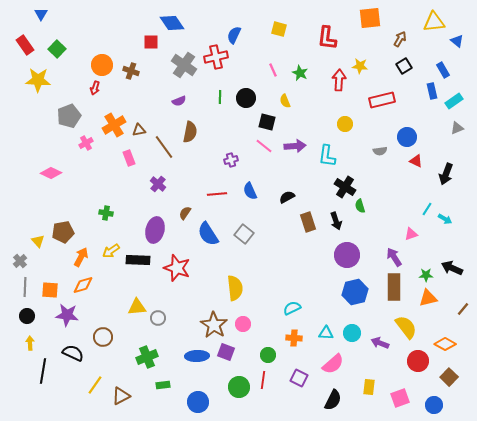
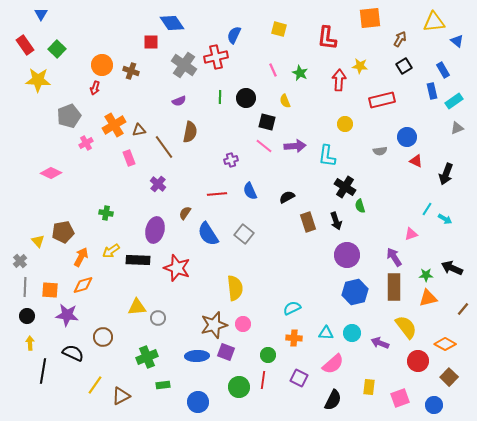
brown star at (214, 325): rotated 24 degrees clockwise
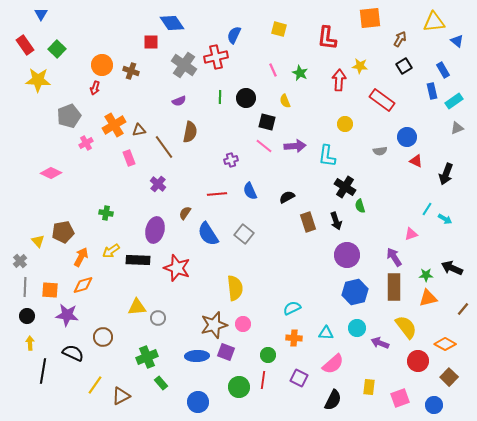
red rectangle at (382, 100): rotated 50 degrees clockwise
cyan circle at (352, 333): moved 5 px right, 5 px up
green rectangle at (163, 385): moved 2 px left, 2 px up; rotated 56 degrees clockwise
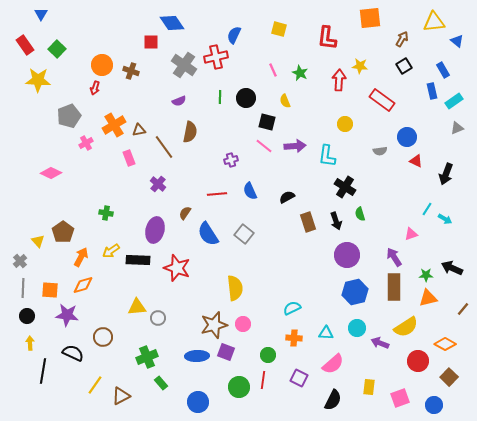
brown arrow at (400, 39): moved 2 px right
green semicircle at (360, 206): moved 8 px down
brown pentagon at (63, 232): rotated 25 degrees counterclockwise
gray line at (25, 287): moved 2 px left, 1 px down
yellow semicircle at (406, 327): rotated 95 degrees clockwise
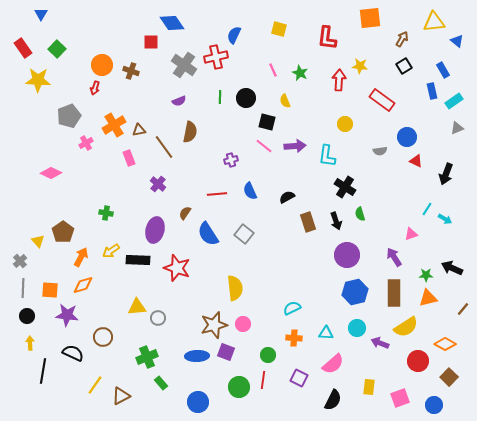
red rectangle at (25, 45): moved 2 px left, 3 px down
brown rectangle at (394, 287): moved 6 px down
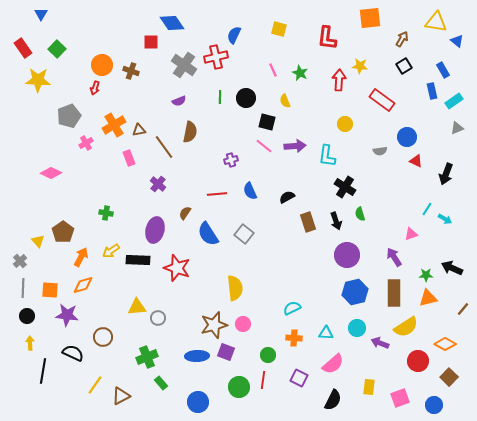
yellow triangle at (434, 22): moved 2 px right; rotated 15 degrees clockwise
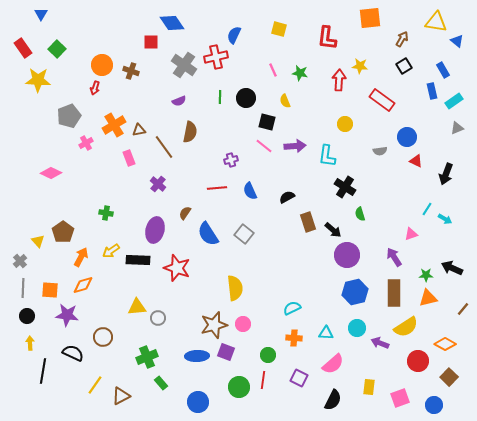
green star at (300, 73): rotated 14 degrees counterclockwise
red line at (217, 194): moved 6 px up
black arrow at (336, 221): moved 3 px left, 9 px down; rotated 30 degrees counterclockwise
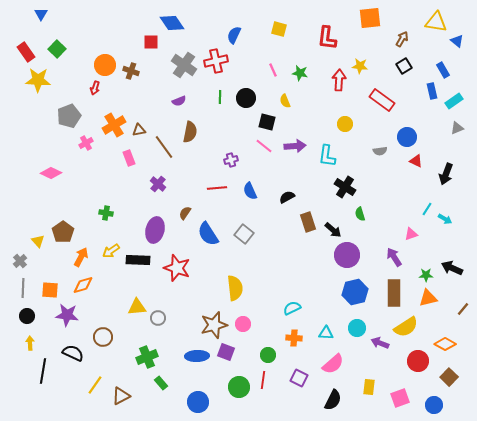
red rectangle at (23, 48): moved 3 px right, 4 px down
red cross at (216, 57): moved 4 px down
orange circle at (102, 65): moved 3 px right
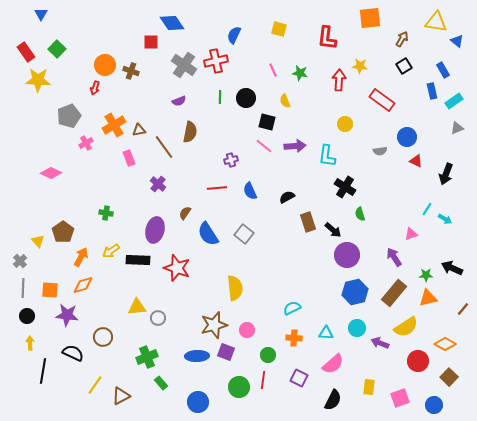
brown rectangle at (394, 293): rotated 40 degrees clockwise
pink circle at (243, 324): moved 4 px right, 6 px down
